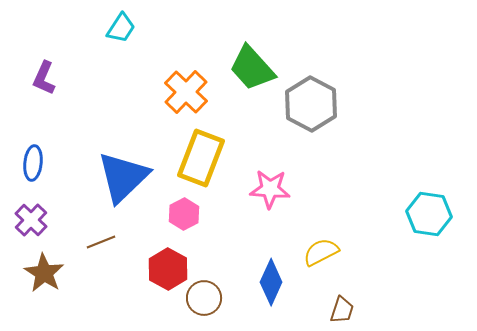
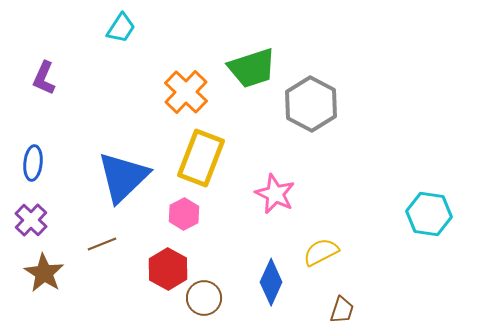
green trapezoid: rotated 66 degrees counterclockwise
pink star: moved 5 px right, 5 px down; rotated 21 degrees clockwise
brown line: moved 1 px right, 2 px down
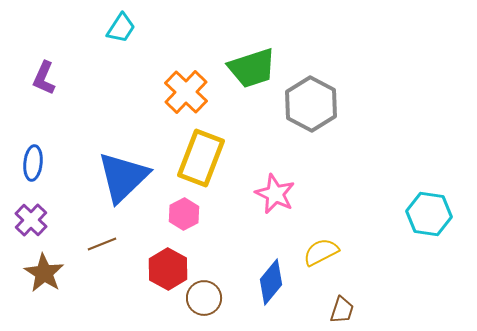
blue diamond: rotated 15 degrees clockwise
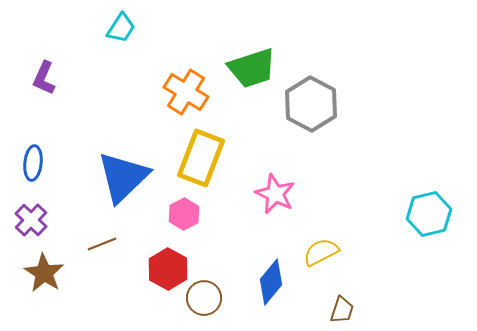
orange cross: rotated 12 degrees counterclockwise
cyan hexagon: rotated 21 degrees counterclockwise
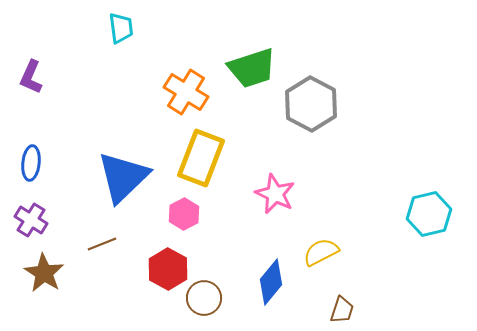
cyan trapezoid: rotated 40 degrees counterclockwise
purple L-shape: moved 13 px left, 1 px up
blue ellipse: moved 2 px left
purple cross: rotated 12 degrees counterclockwise
